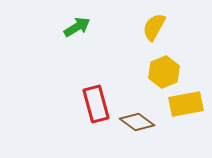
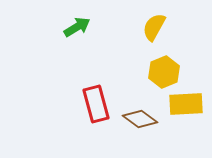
yellow rectangle: rotated 8 degrees clockwise
brown diamond: moved 3 px right, 3 px up
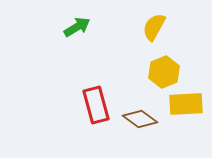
red rectangle: moved 1 px down
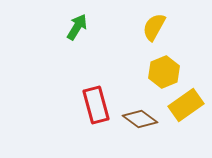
green arrow: rotated 28 degrees counterclockwise
yellow rectangle: moved 1 px down; rotated 32 degrees counterclockwise
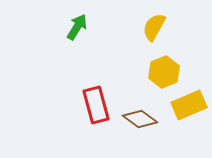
yellow rectangle: moved 3 px right; rotated 12 degrees clockwise
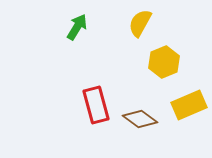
yellow semicircle: moved 14 px left, 4 px up
yellow hexagon: moved 10 px up
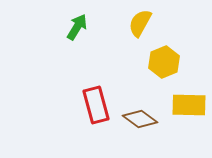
yellow rectangle: rotated 24 degrees clockwise
